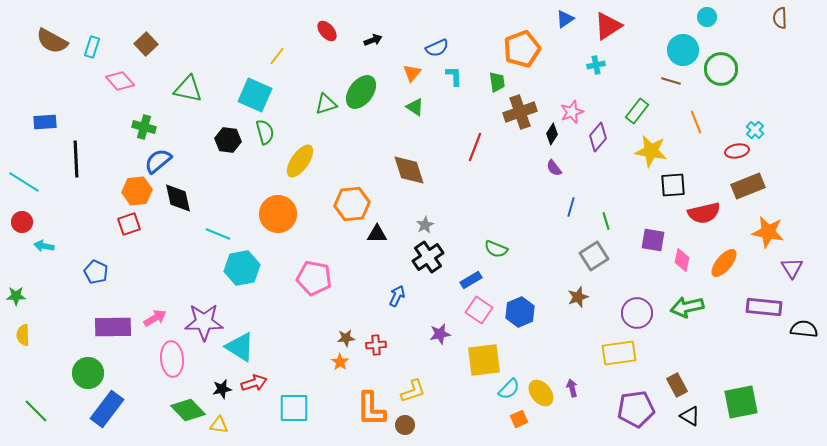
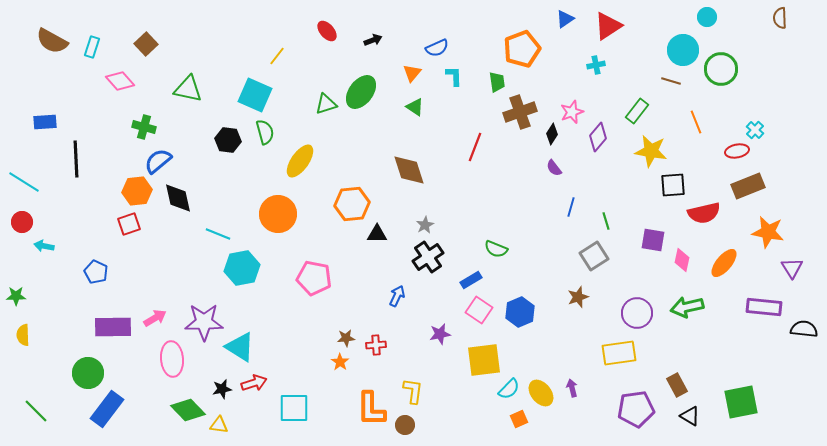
yellow L-shape at (413, 391): rotated 64 degrees counterclockwise
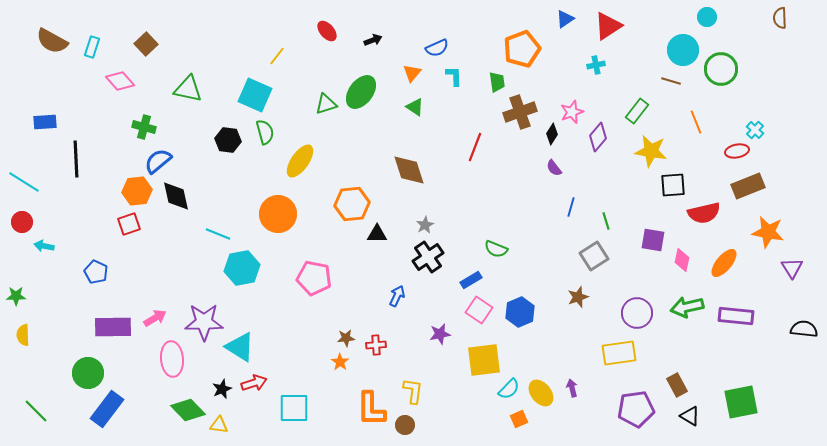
black diamond at (178, 198): moved 2 px left, 2 px up
purple rectangle at (764, 307): moved 28 px left, 9 px down
black star at (222, 389): rotated 12 degrees counterclockwise
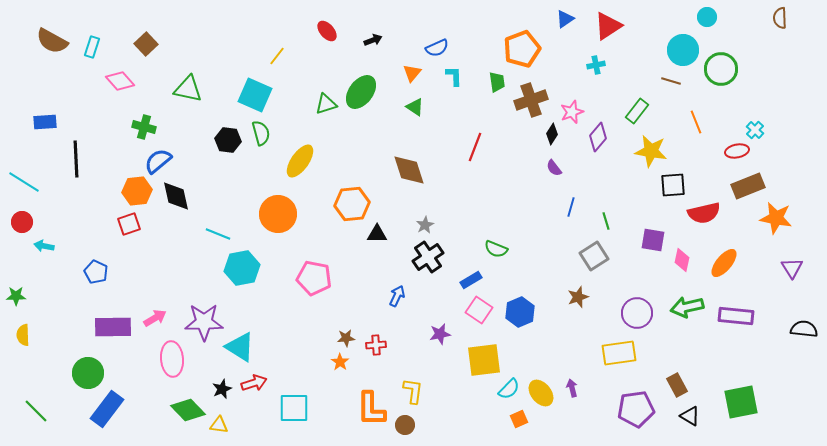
brown cross at (520, 112): moved 11 px right, 12 px up
green semicircle at (265, 132): moved 4 px left, 1 px down
orange star at (768, 232): moved 8 px right, 14 px up
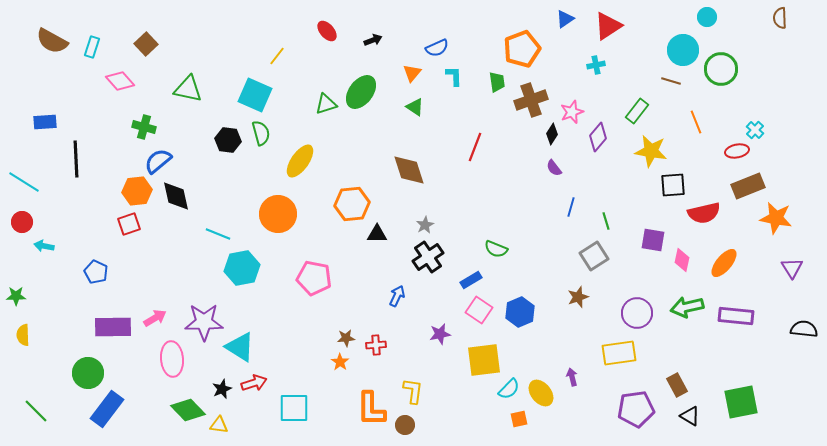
purple arrow at (572, 388): moved 11 px up
orange square at (519, 419): rotated 12 degrees clockwise
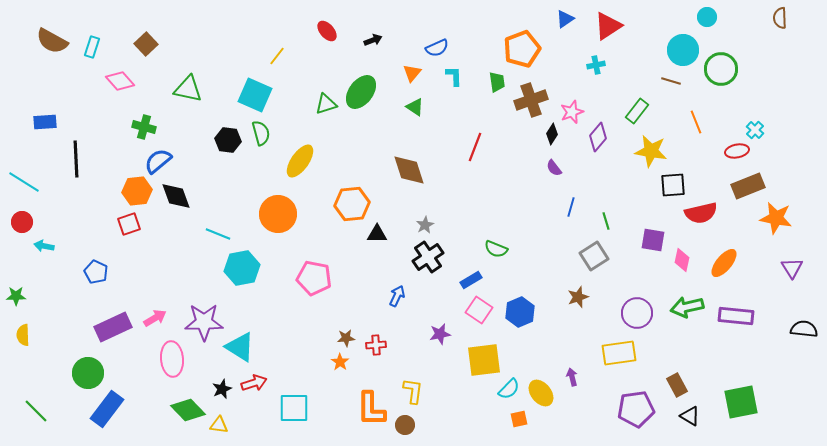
black diamond at (176, 196): rotated 8 degrees counterclockwise
red semicircle at (704, 213): moved 3 px left
purple rectangle at (113, 327): rotated 24 degrees counterclockwise
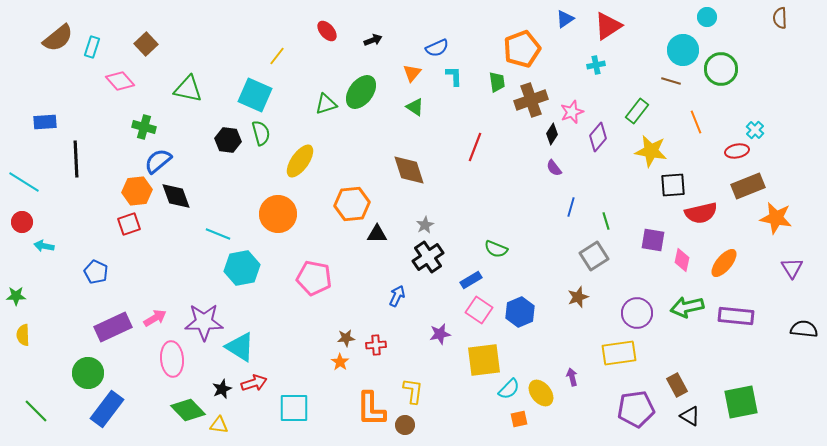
brown semicircle at (52, 41): moved 6 px right, 3 px up; rotated 68 degrees counterclockwise
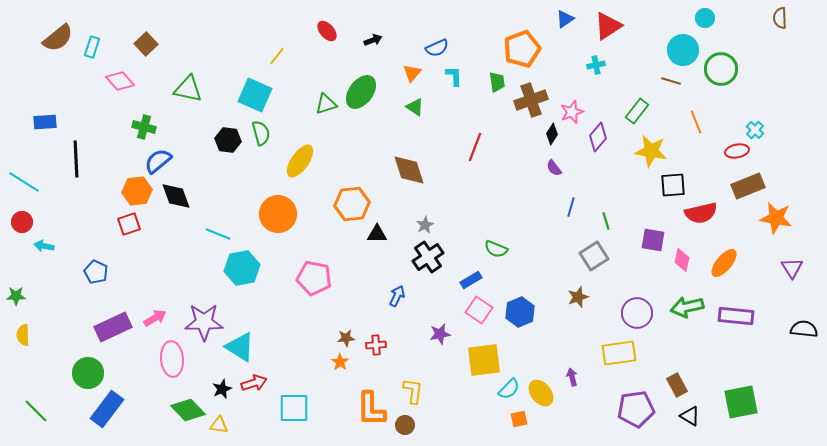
cyan circle at (707, 17): moved 2 px left, 1 px down
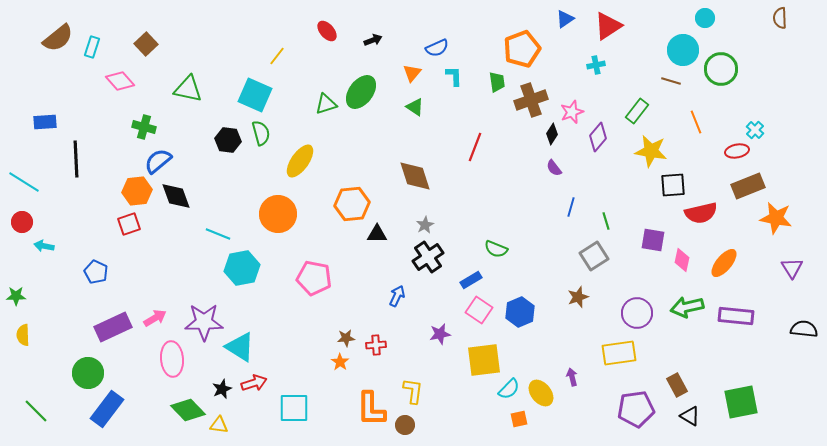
brown diamond at (409, 170): moved 6 px right, 6 px down
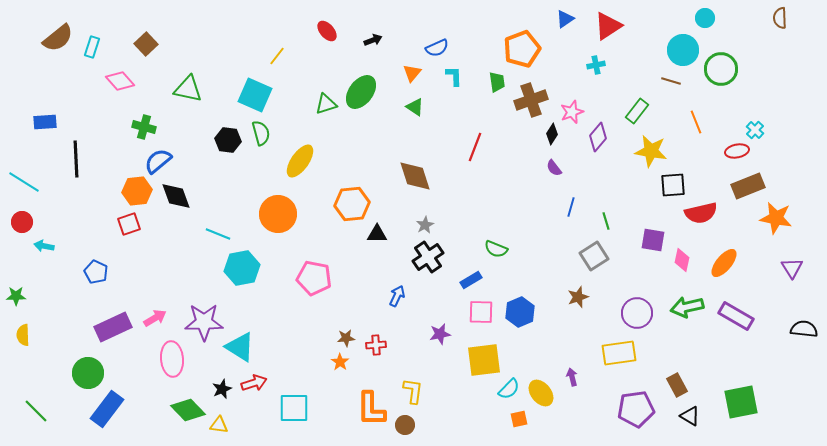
pink square at (479, 310): moved 2 px right, 2 px down; rotated 32 degrees counterclockwise
purple rectangle at (736, 316): rotated 24 degrees clockwise
